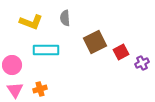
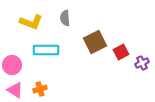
pink triangle: rotated 24 degrees counterclockwise
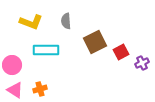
gray semicircle: moved 1 px right, 3 px down
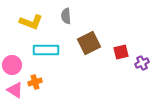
gray semicircle: moved 5 px up
brown square: moved 6 px left, 1 px down
red square: rotated 14 degrees clockwise
orange cross: moved 5 px left, 7 px up
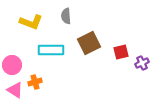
cyan rectangle: moved 5 px right
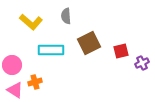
yellow L-shape: rotated 20 degrees clockwise
red square: moved 1 px up
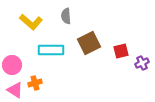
orange cross: moved 1 px down
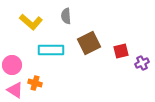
orange cross: rotated 32 degrees clockwise
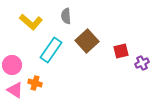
brown square: moved 2 px left, 2 px up; rotated 15 degrees counterclockwise
cyan rectangle: rotated 55 degrees counterclockwise
